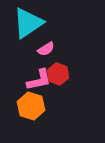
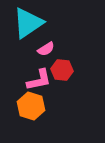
red hexagon: moved 4 px right, 4 px up; rotated 15 degrees counterclockwise
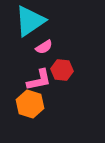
cyan triangle: moved 2 px right, 2 px up
pink semicircle: moved 2 px left, 2 px up
orange hexagon: moved 1 px left, 2 px up
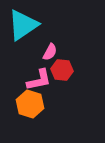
cyan triangle: moved 7 px left, 4 px down
pink semicircle: moved 6 px right, 5 px down; rotated 30 degrees counterclockwise
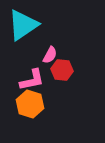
pink semicircle: moved 3 px down
pink L-shape: moved 7 px left
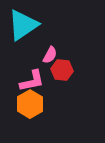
pink L-shape: moved 1 px down
orange hexagon: rotated 12 degrees clockwise
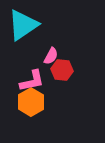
pink semicircle: moved 1 px right, 1 px down
orange hexagon: moved 1 px right, 2 px up
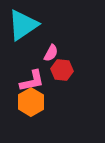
pink semicircle: moved 3 px up
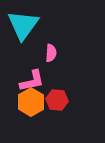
cyan triangle: rotated 20 degrees counterclockwise
pink semicircle: rotated 24 degrees counterclockwise
red hexagon: moved 5 px left, 30 px down
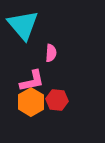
cyan triangle: rotated 16 degrees counterclockwise
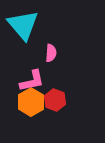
red hexagon: moved 2 px left; rotated 15 degrees clockwise
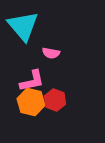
cyan triangle: moved 1 px down
pink semicircle: rotated 96 degrees clockwise
orange hexagon: rotated 16 degrees counterclockwise
